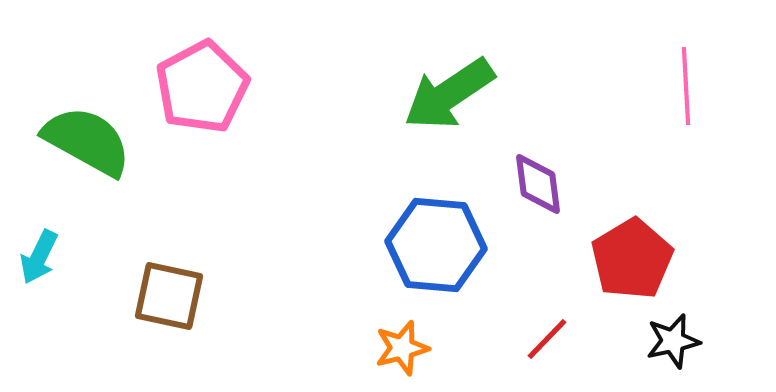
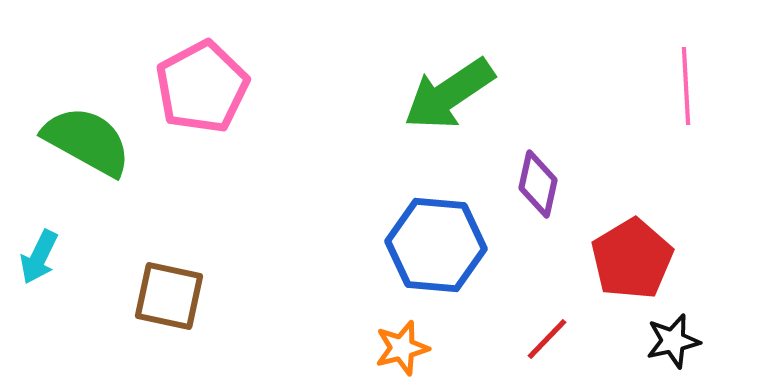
purple diamond: rotated 20 degrees clockwise
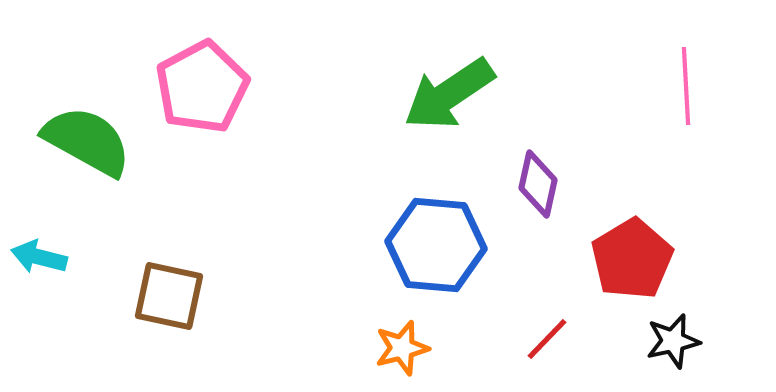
cyan arrow: rotated 78 degrees clockwise
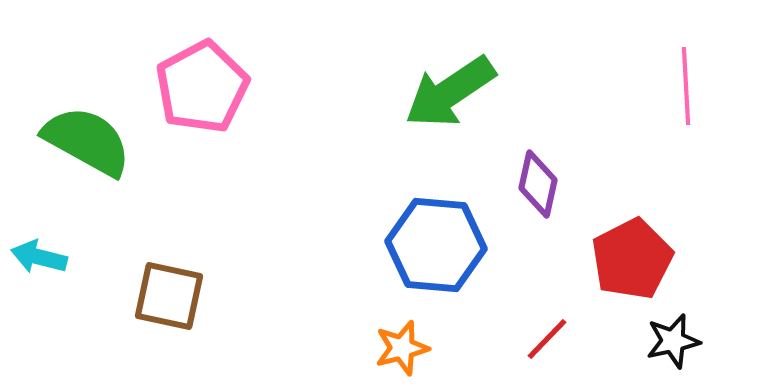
green arrow: moved 1 px right, 2 px up
red pentagon: rotated 4 degrees clockwise
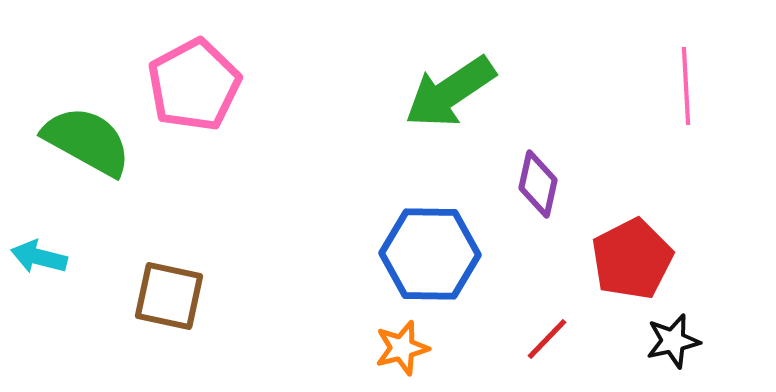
pink pentagon: moved 8 px left, 2 px up
blue hexagon: moved 6 px left, 9 px down; rotated 4 degrees counterclockwise
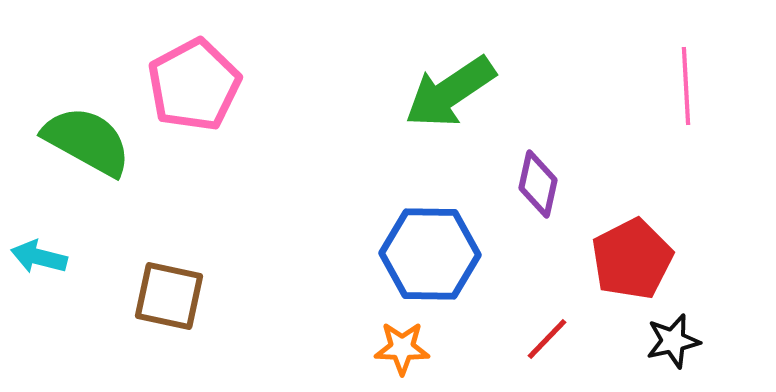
orange star: rotated 16 degrees clockwise
